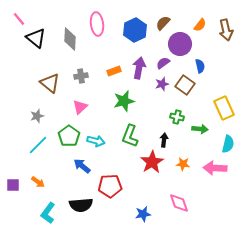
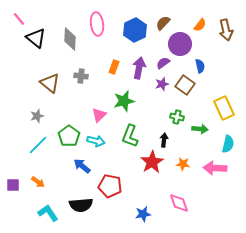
orange rectangle: moved 4 px up; rotated 48 degrees counterclockwise
gray cross: rotated 16 degrees clockwise
pink triangle: moved 19 px right, 8 px down
red pentagon: rotated 15 degrees clockwise
cyan L-shape: rotated 110 degrees clockwise
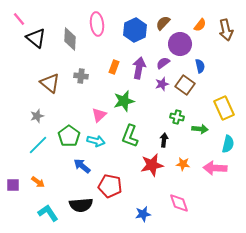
red star: moved 3 px down; rotated 20 degrees clockwise
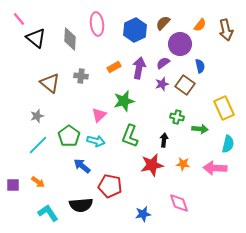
orange rectangle: rotated 40 degrees clockwise
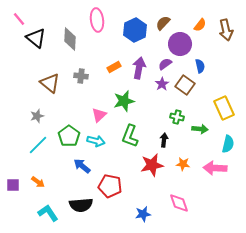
pink ellipse: moved 4 px up
purple semicircle: moved 2 px right, 1 px down
purple star: rotated 16 degrees counterclockwise
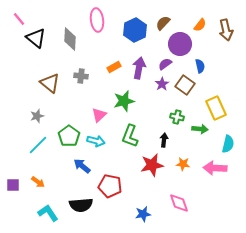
yellow rectangle: moved 8 px left
